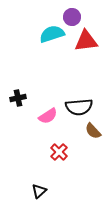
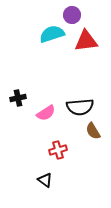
purple circle: moved 2 px up
black semicircle: moved 1 px right
pink semicircle: moved 2 px left, 3 px up
brown semicircle: rotated 12 degrees clockwise
red cross: moved 1 px left, 2 px up; rotated 30 degrees clockwise
black triangle: moved 6 px right, 11 px up; rotated 42 degrees counterclockwise
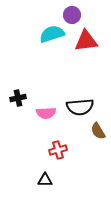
pink semicircle: rotated 30 degrees clockwise
brown semicircle: moved 5 px right
black triangle: rotated 35 degrees counterclockwise
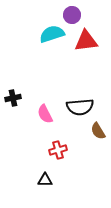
black cross: moved 5 px left
pink semicircle: moved 1 px left, 1 px down; rotated 66 degrees clockwise
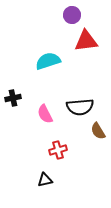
cyan semicircle: moved 4 px left, 27 px down
black triangle: rotated 14 degrees counterclockwise
